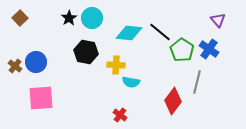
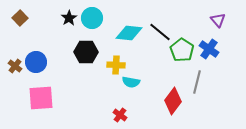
black hexagon: rotated 10 degrees counterclockwise
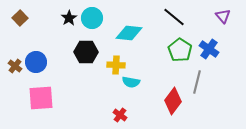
purple triangle: moved 5 px right, 4 px up
black line: moved 14 px right, 15 px up
green pentagon: moved 2 px left
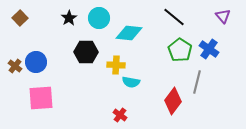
cyan circle: moved 7 px right
